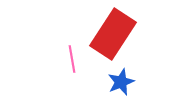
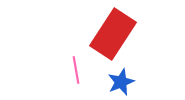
pink line: moved 4 px right, 11 px down
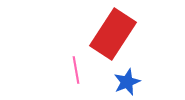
blue star: moved 6 px right
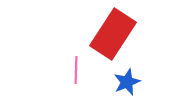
pink line: rotated 12 degrees clockwise
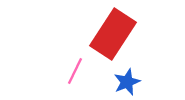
pink line: moved 1 px left, 1 px down; rotated 24 degrees clockwise
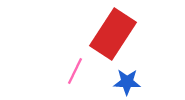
blue star: rotated 24 degrees clockwise
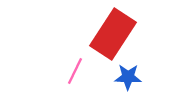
blue star: moved 1 px right, 5 px up
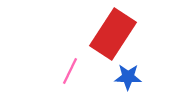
pink line: moved 5 px left
